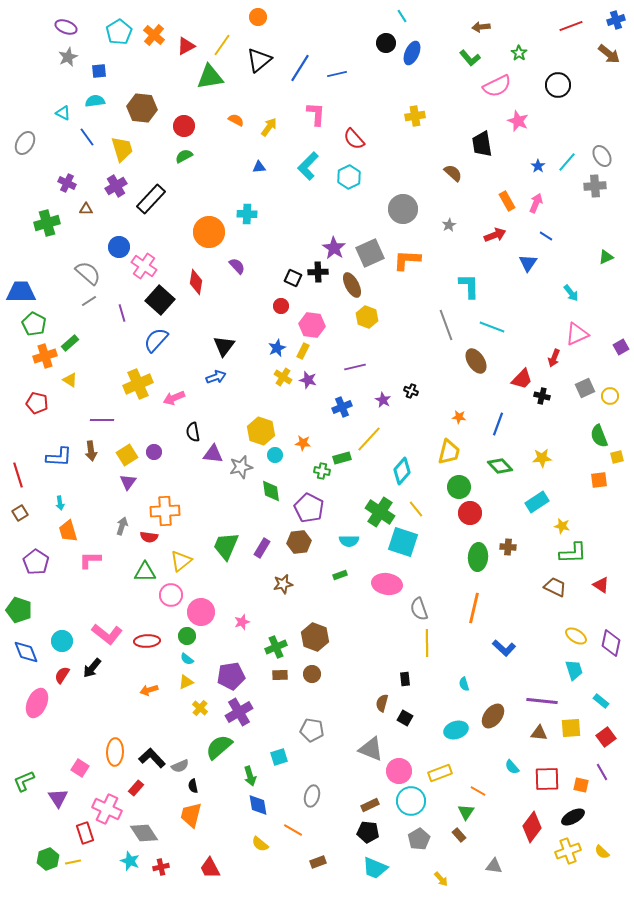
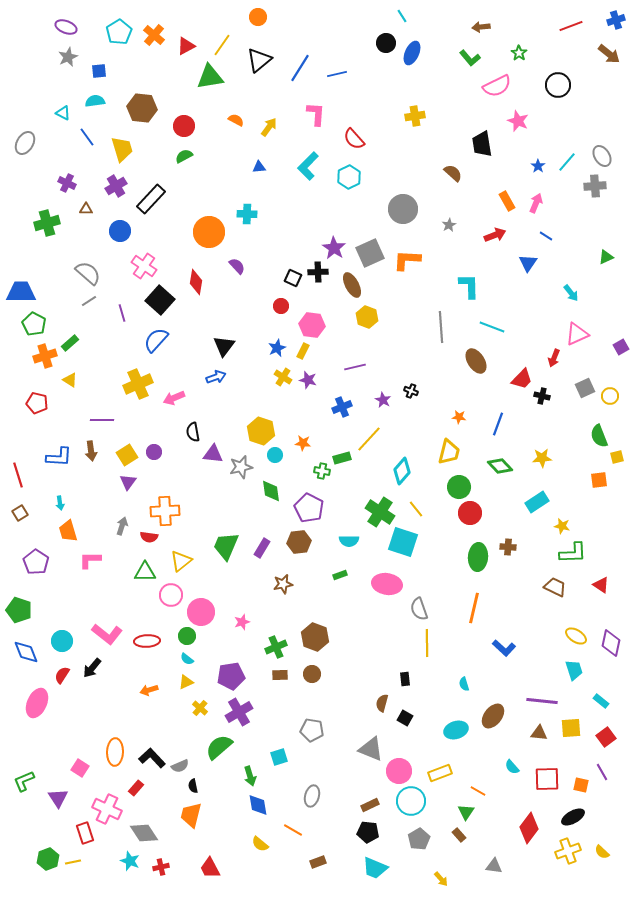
blue circle at (119, 247): moved 1 px right, 16 px up
gray line at (446, 325): moved 5 px left, 2 px down; rotated 16 degrees clockwise
red diamond at (532, 827): moved 3 px left, 1 px down
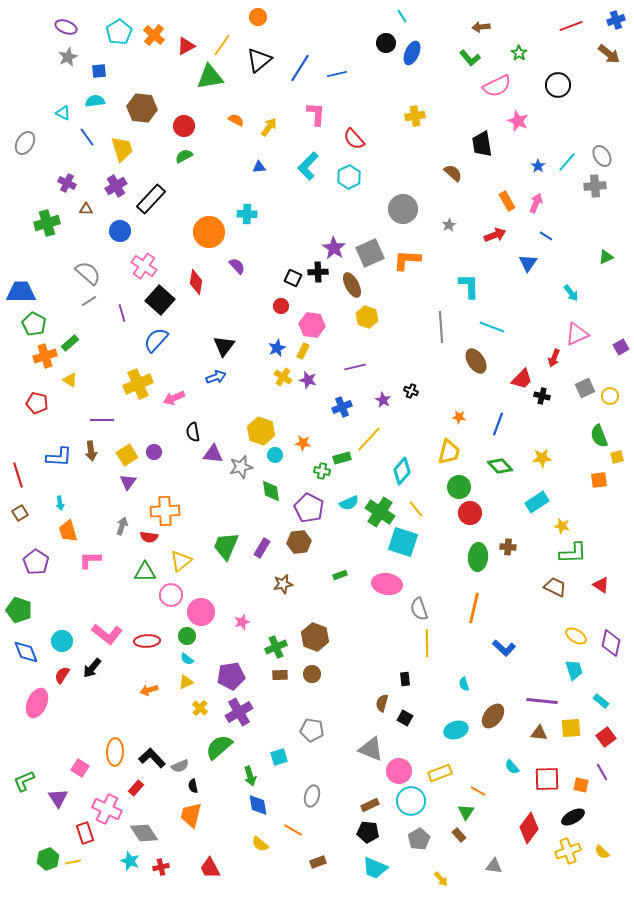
cyan semicircle at (349, 541): moved 38 px up; rotated 24 degrees counterclockwise
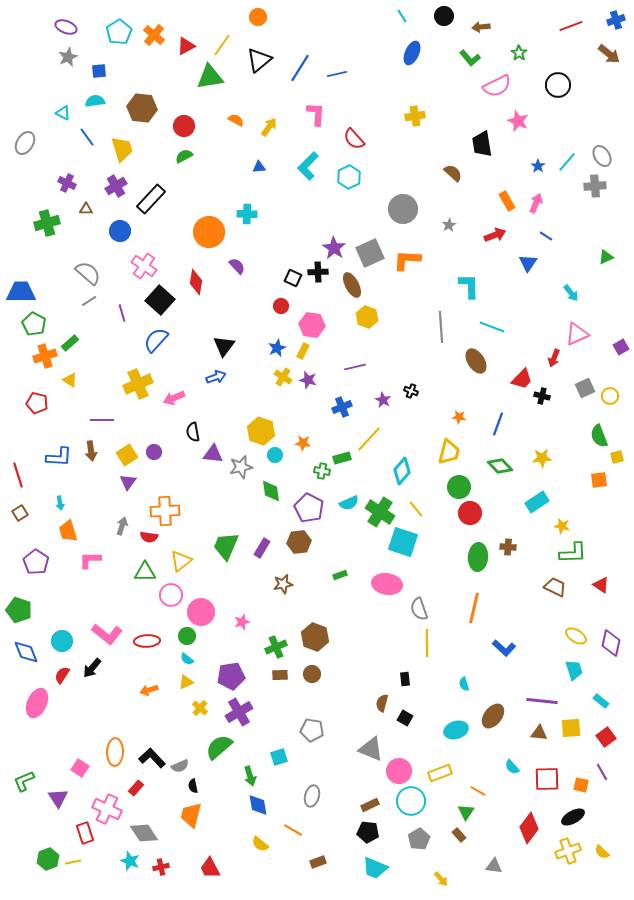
black circle at (386, 43): moved 58 px right, 27 px up
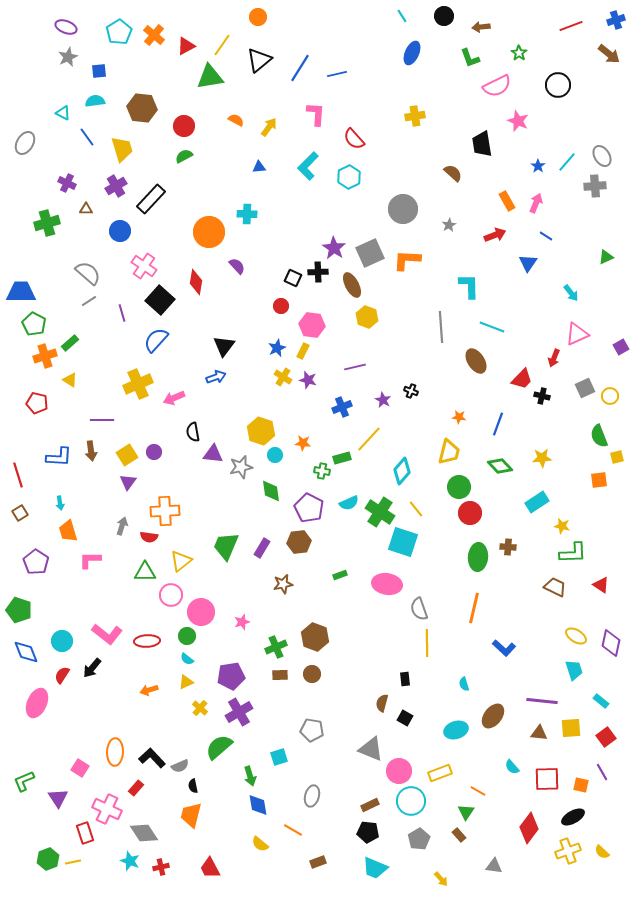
green L-shape at (470, 58): rotated 20 degrees clockwise
